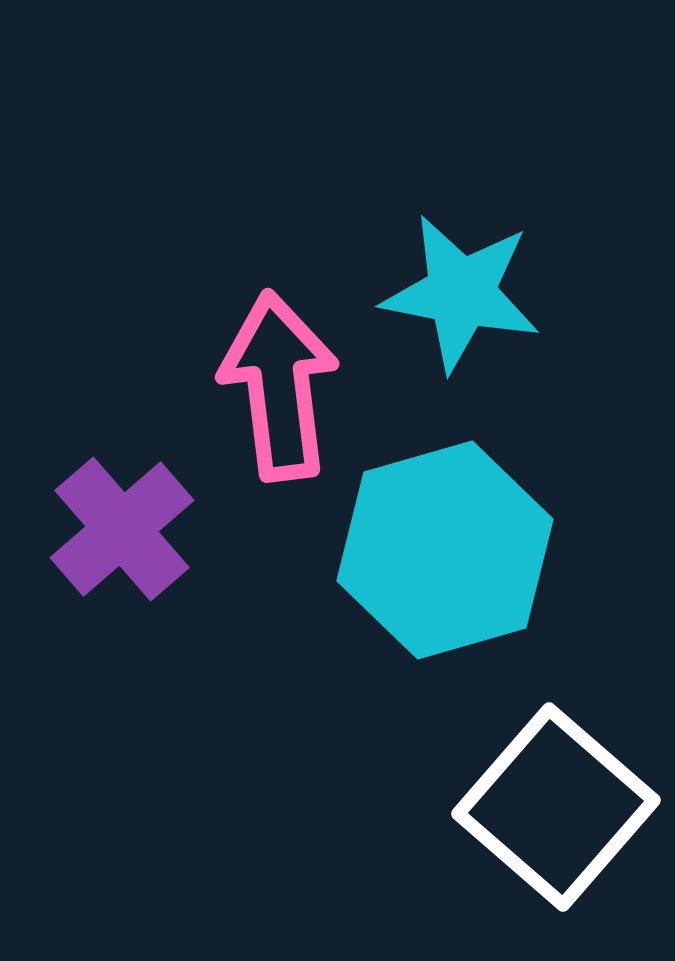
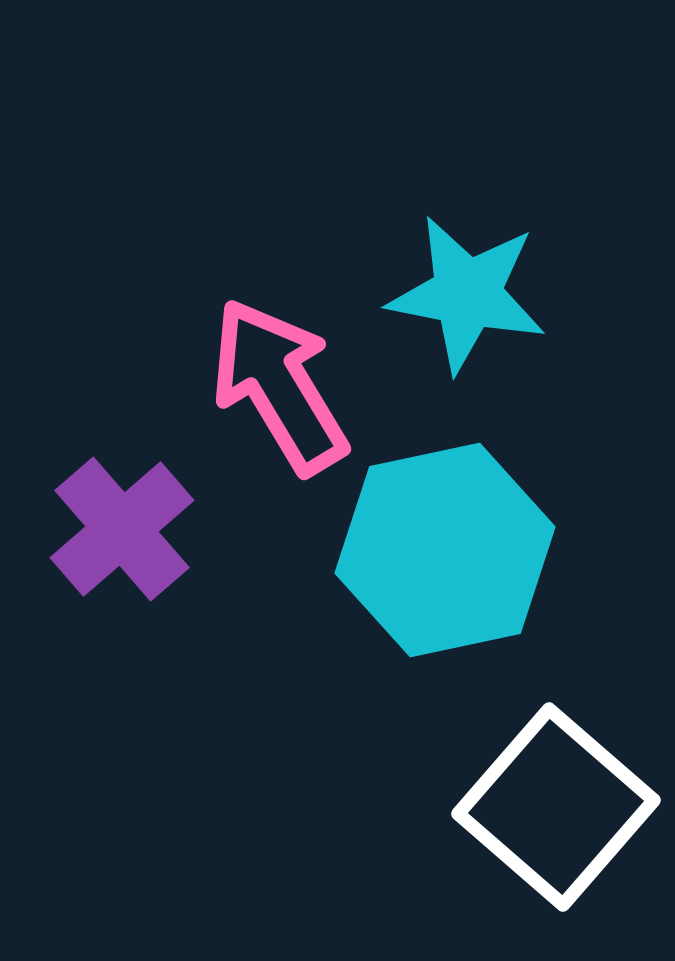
cyan star: moved 6 px right, 1 px down
pink arrow: rotated 24 degrees counterclockwise
cyan hexagon: rotated 4 degrees clockwise
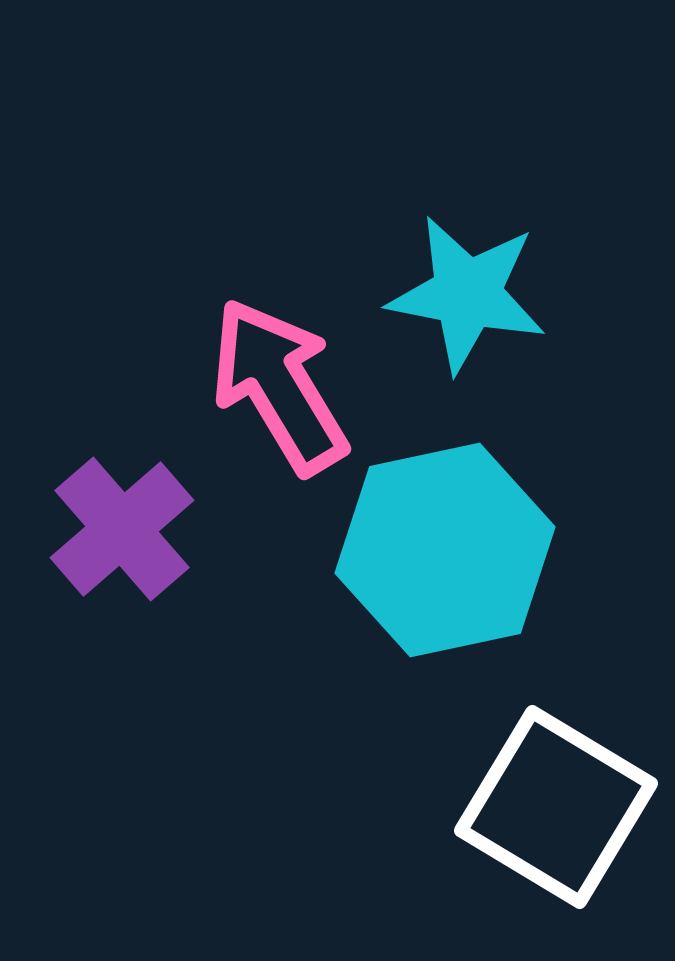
white square: rotated 10 degrees counterclockwise
